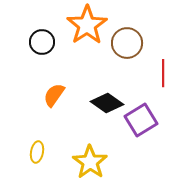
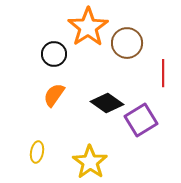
orange star: moved 1 px right, 2 px down
black circle: moved 12 px right, 12 px down
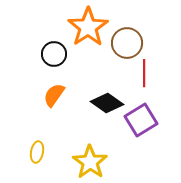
red line: moved 19 px left
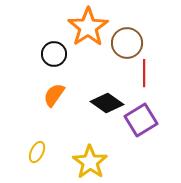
yellow ellipse: rotated 15 degrees clockwise
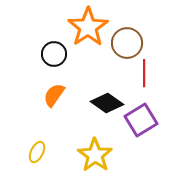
yellow star: moved 5 px right, 7 px up
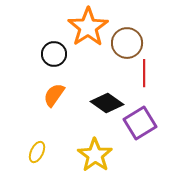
purple square: moved 1 px left, 3 px down
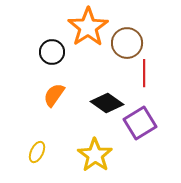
black circle: moved 2 px left, 2 px up
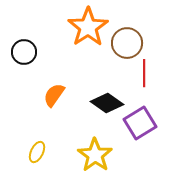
black circle: moved 28 px left
